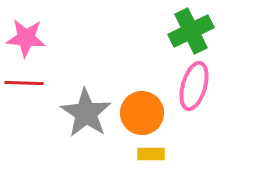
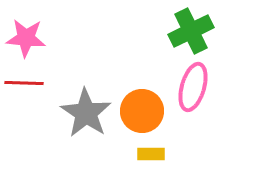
pink ellipse: moved 1 px left, 1 px down
orange circle: moved 2 px up
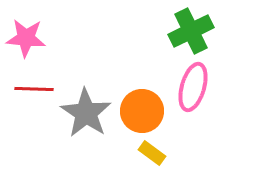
red line: moved 10 px right, 6 px down
yellow rectangle: moved 1 px right, 1 px up; rotated 36 degrees clockwise
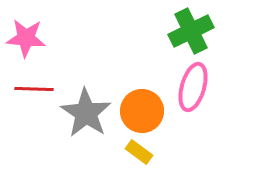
yellow rectangle: moved 13 px left, 1 px up
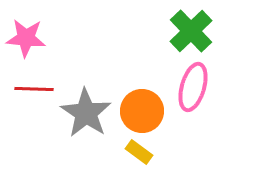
green cross: rotated 18 degrees counterclockwise
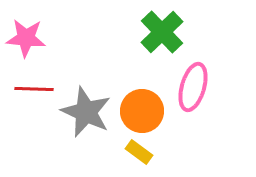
green cross: moved 29 px left, 1 px down
gray star: moved 1 px up; rotated 9 degrees counterclockwise
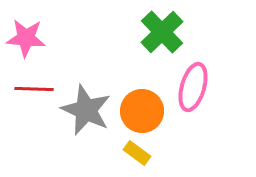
gray star: moved 2 px up
yellow rectangle: moved 2 px left, 1 px down
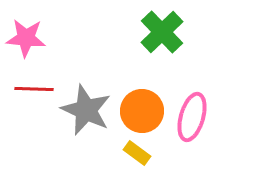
pink ellipse: moved 1 px left, 30 px down
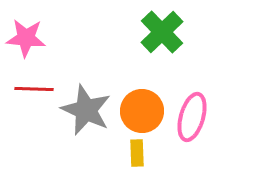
yellow rectangle: rotated 52 degrees clockwise
